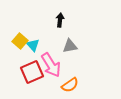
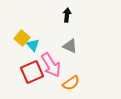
black arrow: moved 7 px right, 5 px up
yellow square: moved 2 px right, 3 px up
gray triangle: rotated 35 degrees clockwise
orange semicircle: moved 1 px right, 2 px up
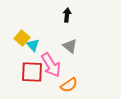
gray triangle: rotated 14 degrees clockwise
red square: rotated 25 degrees clockwise
orange semicircle: moved 2 px left, 2 px down
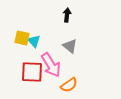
yellow square: rotated 28 degrees counterclockwise
cyan triangle: moved 1 px right, 4 px up
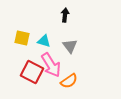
black arrow: moved 2 px left
cyan triangle: moved 10 px right; rotated 32 degrees counterclockwise
gray triangle: rotated 14 degrees clockwise
red square: rotated 25 degrees clockwise
orange semicircle: moved 4 px up
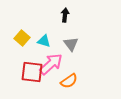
yellow square: rotated 28 degrees clockwise
gray triangle: moved 1 px right, 2 px up
pink arrow: moved 1 px up; rotated 100 degrees counterclockwise
red square: rotated 20 degrees counterclockwise
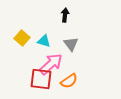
red square: moved 9 px right, 7 px down
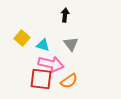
cyan triangle: moved 1 px left, 4 px down
pink arrow: rotated 55 degrees clockwise
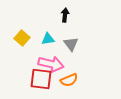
cyan triangle: moved 5 px right, 6 px up; rotated 24 degrees counterclockwise
orange semicircle: moved 1 px up; rotated 12 degrees clockwise
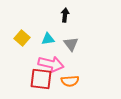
orange semicircle: moved 1 px right, 1 px down; rotated 18 degrees clockwise
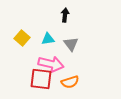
orange semicircle: moved 1 px down; rotated 12 degrees counterclockwise
